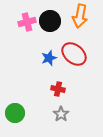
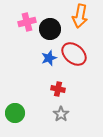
black circle: moved 8 px down
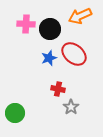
orange arrow: rotated 55 degrees clockwise
pink cross: moved 1 px left, 2 px down; rotated 18 degrees clockwise
gray star: moved 10 px right, 7 px up
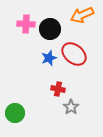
orange arrow: moved 2 px right, 1 px up
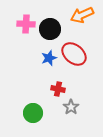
green circle: moved 18 px right
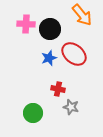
orange arrow: rotated 105 degrees counterclockwise
gray star: rotated 21 degrees counterclockwise
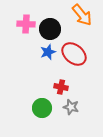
blue star: moved 1 px left, 6 px up
red cross: moved 3 px right, 2 px up
green circle: moved 9 px right, 5 px up
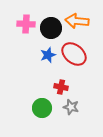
orange arrow: moved 5 px left, 6 px down; rotated 135 degrees clockwise
black circle: moved 1 px right, 1 px up
blue star: moved 3 px down
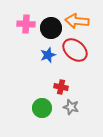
red ellipse: moved 1 px right, 4 px up
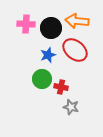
green circle: moved 29 px up
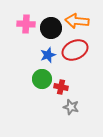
red ellipse: rotated 65 degrees counterclockwise
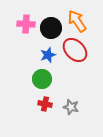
orange arrow: rotated 50 degrees clockwise
red ellipse: rotated 70 degrees clockwise
red cross: moved 16 px left, 17 px down
